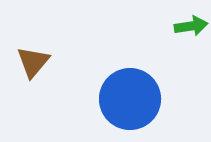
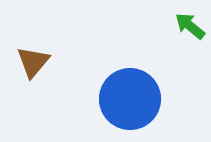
green arrow: moved 1 px left; rotated 132 degrees counterclockwise
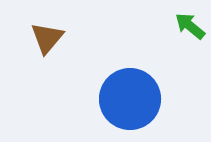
brown triangle: moved 14 px right, 24 px up
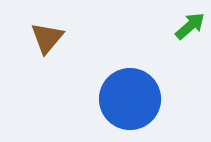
green arrow: rotated 100 degrees clockwise
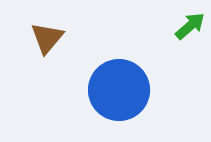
blue circle: moved 11 px left, 9 px up
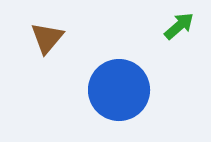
green arrow: moved 11 px left
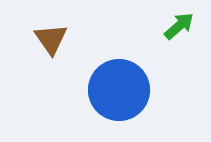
brown triangle: moved 4 px right, 1 px down; rotated 15 degrees counterclockwise
